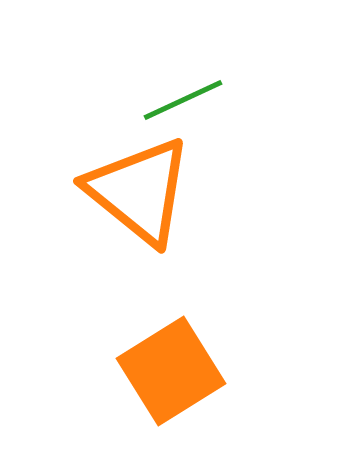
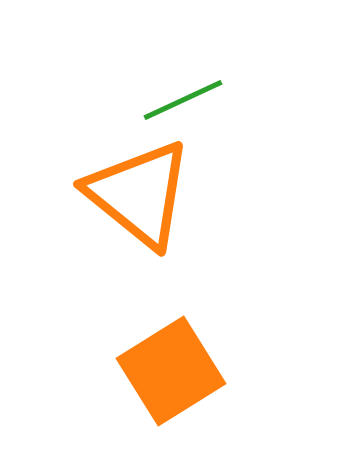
orange triangle: moved 3 px down
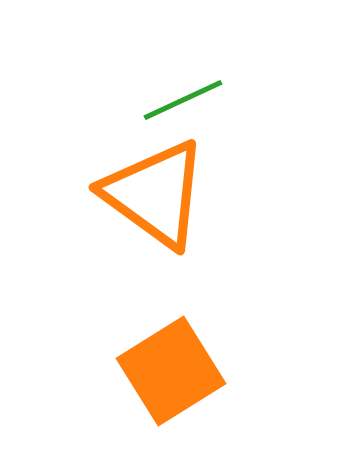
orange triangle: moved 16 px right; rotated 3 degrees counterclockwise
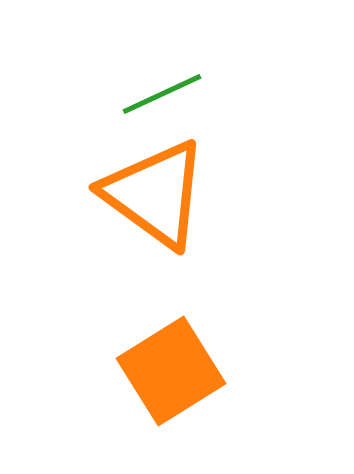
green line: moved 21 px left, 6 px up
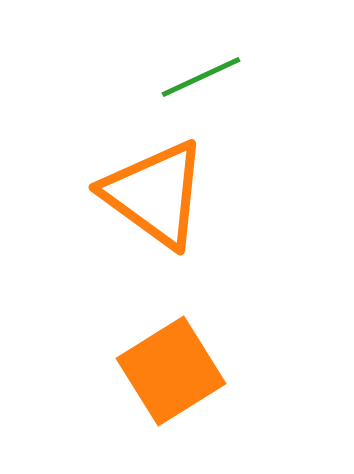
green line: moved 39 px right, 17 px up
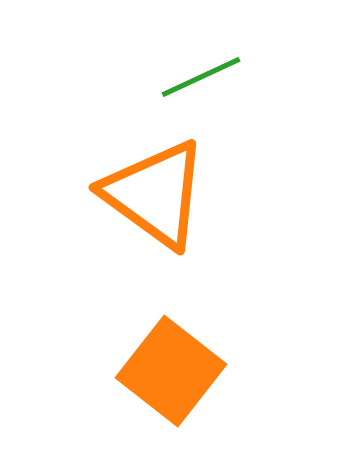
orange square: rotated 20 degrees counterclockwise
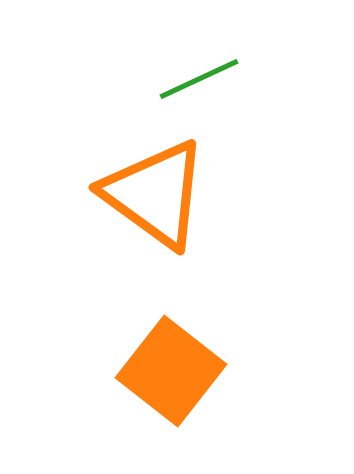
green line: moved 2 px left, 2 px down
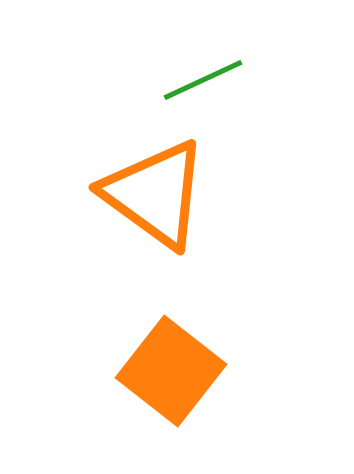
green line: moved 4 px right, 1 px down
